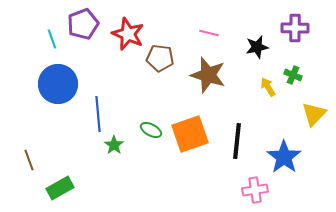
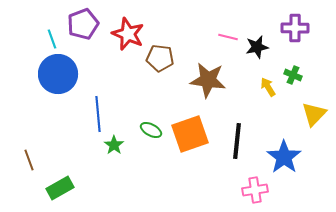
pink line: moved 19 px right, 4 px down
brown star: moved 5 px down; rotated 9 degrees counterclockwise
blue circle: moved 10 px up
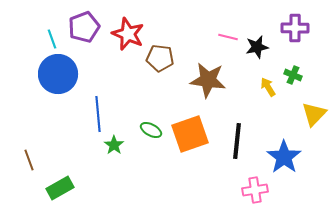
purple pentagon: moved 1 px right, 3 px down
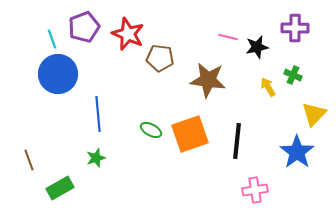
green star: moved 18 px left, 13 px down; rotated 18 degrees clockwise
blue star: moved 13 px right, 5 px up
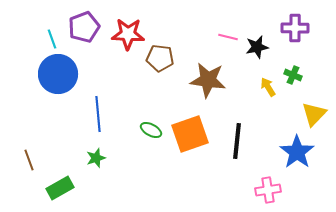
red star: rotated 20 degrees counterclockwise
pink cross: moved 13 px right
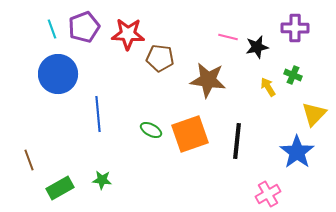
cyan line: moved 10 px up
green star: moved 6 px right, 22 px down; rotated 24 degrees clockwise
pink cross: moved 4 px down; rotated 20 degrees counterclockwise
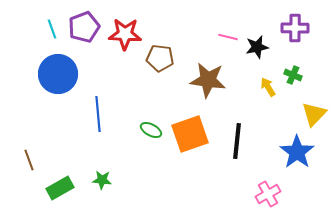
red star: moved 3 px left
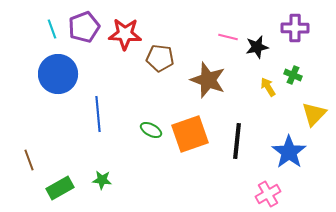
brown star: rotated 12 degrees clockwise
blue star: moved 8 px left
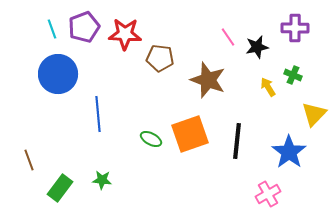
pink line: rotated 42 degrees clockwise
green ellipse: moved 9 px down
green rectangle: rotated 24 degrees counterclockwise
